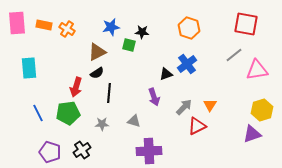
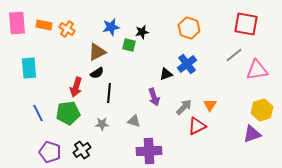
black star: rotated 16 degrees counterclockwise
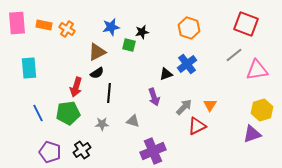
red square: rotated 10 degrees clockwise
gray triangle: moved 1 px left
purple cross: moved 4 px right; rotated 20 degrees counterclockwise
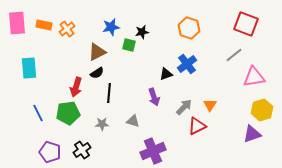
orange cross: rotated 21 degrees clockwise
pink triangle: moved 3 px left, 7 px down
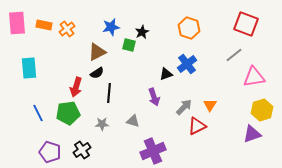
black star: rotated 16 degrees counterclockwise
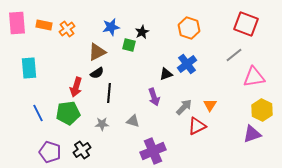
yellow hexagon: rotated 15 degrees counterclockwise
